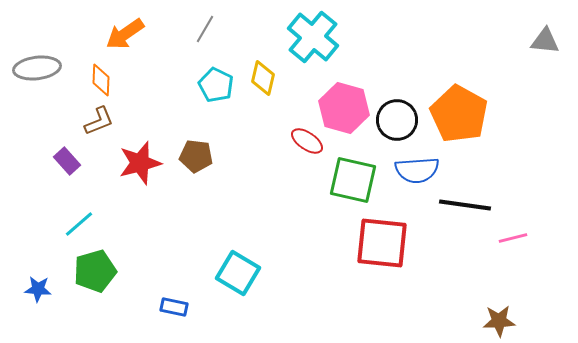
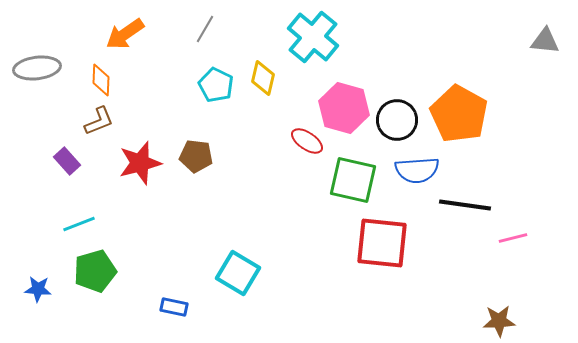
cyan line: rotated 20 degrees clockwise
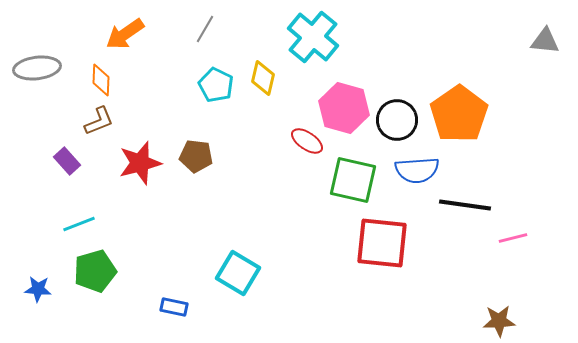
orange pentagon: rotated 8 degrees clockwise
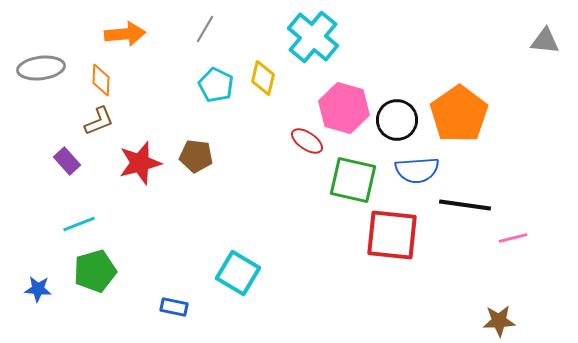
orange arrow: rotated 150 degrees counterclockwise
gray ellipse: moved 4 px right
red square: moved 10 px right, 8 px up
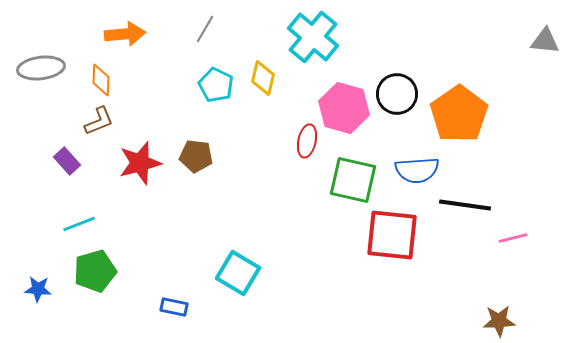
black circle: moved 26 px up
red ellipse: rotated 68 degrees clockwise
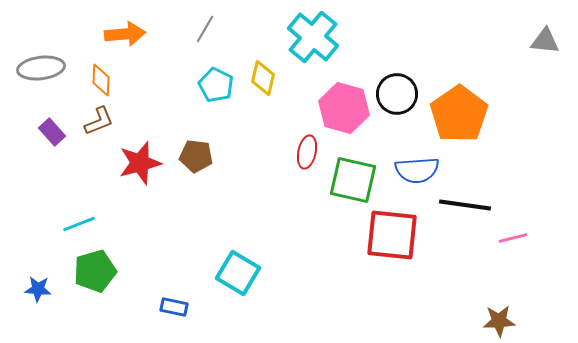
red ellipse: moved 11 px down
purple rectangle: moved 15 px left, 29 px up
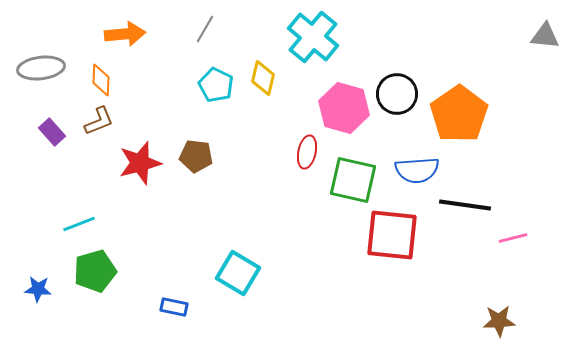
gray triangle: moved 5 px up
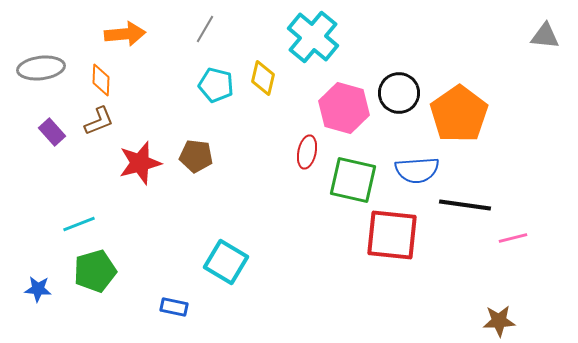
cyan pentagon: rotated 12 degrees counterclockwise
black circle: moved 2 px right, 1 px up
cyan square: moved 12 px left, 11 px up
